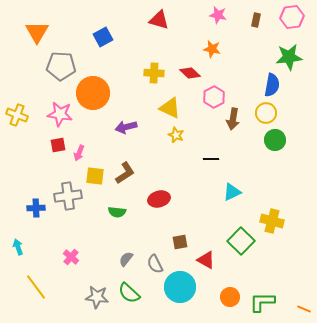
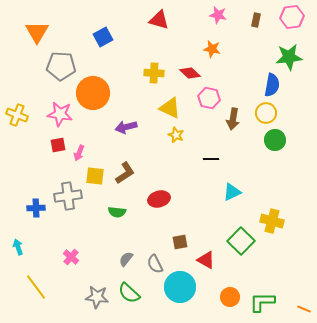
pink hexagon at (214, 97): moved 5 px left, 1 px down; rotated 20 degrees counterclockwise
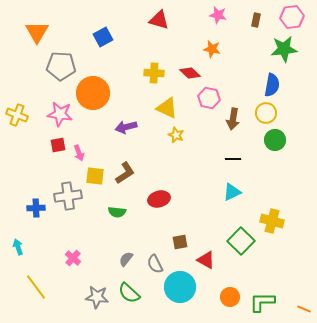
green star at (289, 57): moved 5 px left, 8 px up
yellow triangle at (170, 108): moved 3 px left
pink arrow at (79, 153): rotated 42 degrees counterclockwise
black line at (211, 159): moved 22 px right
pink cross at (71, 257): moved 2 px right, 1 px down
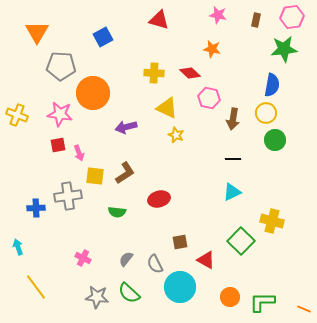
pink cross at (73, 258): moved 10 px right; rotated 14 degrees counterclockwise
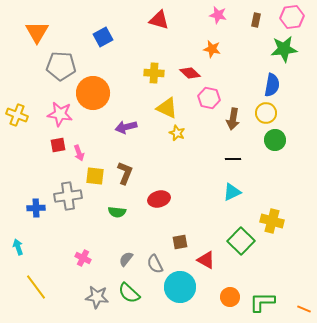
yellow star at (176, 135): moved 1 px right, 2 px up
brown L-shape at (125, 173): rotated 35 degrees counterclockwise
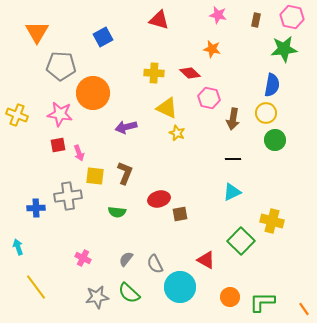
pink hexagon at (292, 17): rotated 20 degrees clockwise
brown square at (180, 242): moved 28 px up
gray star at (97, 297): rotated 15 degrees counterclockwise
orange line at (304, 309): rotated 32 degrees clockwise
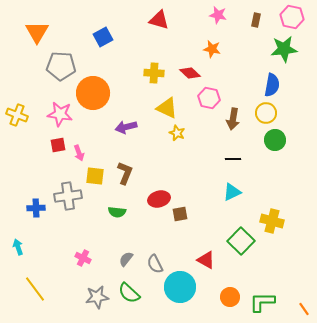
yellow line at (36, 287): moved 1 px left, 2 px down
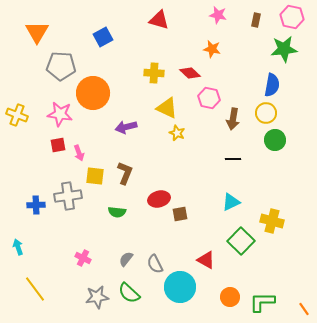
cyan triangle at (232, 192): moved 1 px left, 10 px down
blue cross at (36, 208): moved 3 px up
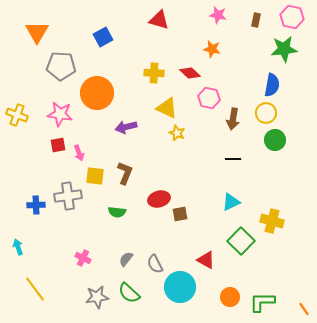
orange circle at (93, 93): moved 4 px right
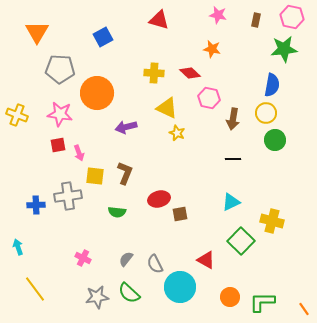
gray pentagon at (61, 66): moved 1 px left, 3 px down
